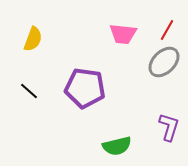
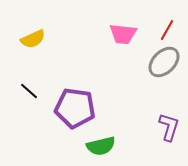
yellow semicircle: rotated 45 degrees clockwise
purple pentagon: moved 10 px left, 20 px down
green semicircle: moved 16 px left
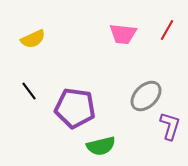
gray ellipse: moved 18 px left, 34 px down
black line: rotated 12 degrees clockwise
purple L-shape: moved 1 px right, 1 px up
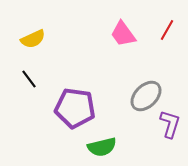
pink trapezoid: rotated 48 degrees clockwise
black line: moved 12 px up
purple L-shape: moved 2 px up
green semicircle: moved 1 px right, 1 px down
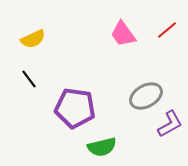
red line: rotated 20 degrees clockwise
gray ellipse: rotated 16 degrees clockwise
purple L-shape: rotated 44 degrees clockwise
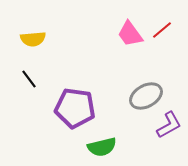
red line: moved 5 px left
pink trapezoid: moved 7 px right
yellow semicircle: rotated 20 degrees clockwise
purple L-shape: moved 1 px left, 1 px down
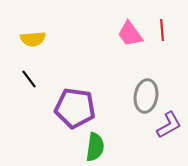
red line: rotated 55 degrees counterclockwise
gray ellipse: rotated 52 degrees counterclockwise
green semicircle: moved 7 px left; rotated 68 degrees counterclockwise
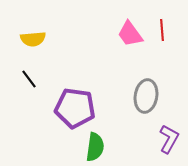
purple L-shape: moved 14 px down; rotated 32 degrees counterclockwise
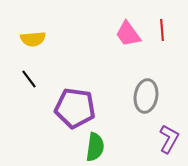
pink trapezoid: moved 2 px left
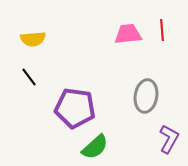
pink trapezoid: rotated 120 degrees clockwise
black line: moved 2 px up
green semicircle: rotated 40 degrees clockwise
